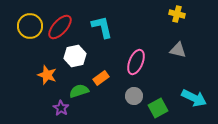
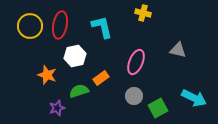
yellow cross: moved 34 px left, 1 px up
red ellipse: moved 2 px up; rotated 32 degrees counterclockwise
purple star: moved 4 px left; rotated 21 degrees clockwise
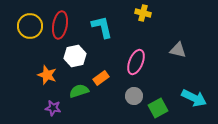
purple star: moved 4 px left; rotated 28 degrees clockwise
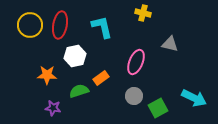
yellow circle: moved 1 px up
gray triangle: moved 8 px left, 6 px up
orange star: rotated 18 degrees counterclockwise
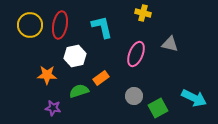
pink ellipse: moved 8 px up
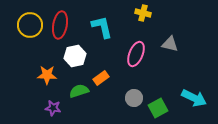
gray circle: moved 2 px down
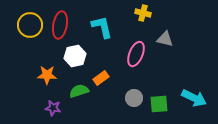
gray triangle: moved 5 px left, 5 px up
green square: moved 1 px right, 4 px up; rotated 24 degrees clockwise
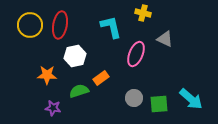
cyan L-shape: moved 9 px right
gray triangle: rotated 12 degrees clockwise
cyan arrow: moved 3 px left, 1 px down; rotated 15 degrees clockwise
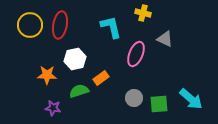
white hexagon: moved 3 px down
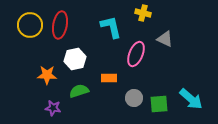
orange rectangle: moved 8 px right; rotated 35 degrees clockwise
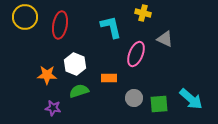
yellow circle: moved 5 px left, 8 px up
white hexagon: moved 5 px down; rotated 25 degrees counterclockwise
